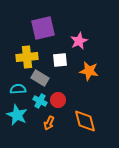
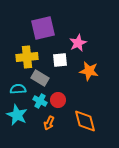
pink star: moved 1 px left, 2 px down
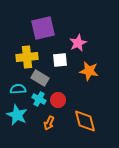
cyan cross: moved 1 px left, 2 px up
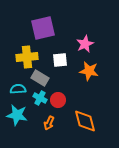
pink star: moved 7 px right, 1 px down
cyan cross: moved 1 px right, 1 px up
cyan star: rotated 15 degrees counterclockwise
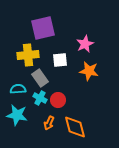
yellow cross: moved 1 px right, 2 px up
gray rectangle: rotated 24 degrees clockwise
orange diamond: moved 10 px left, 6 px down
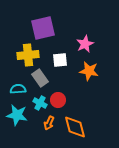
cyan cross: moved 5 px down
